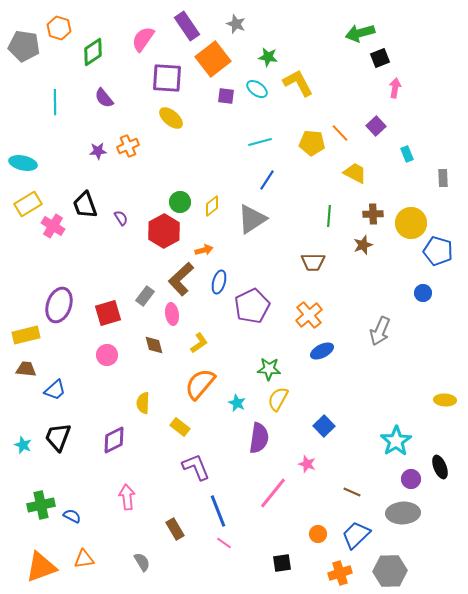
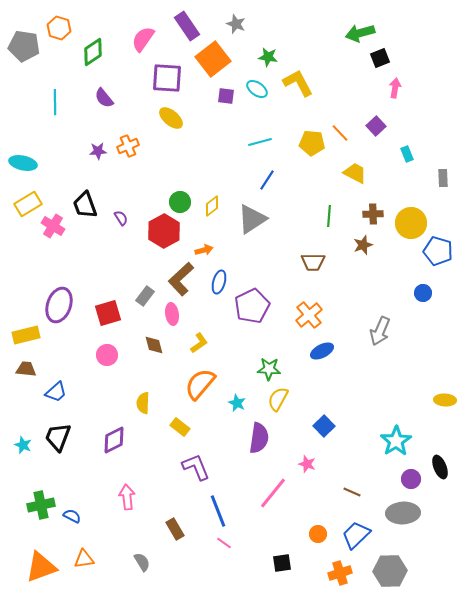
blue trapezoid at (55, 390): moved 1 px right, 2 px down
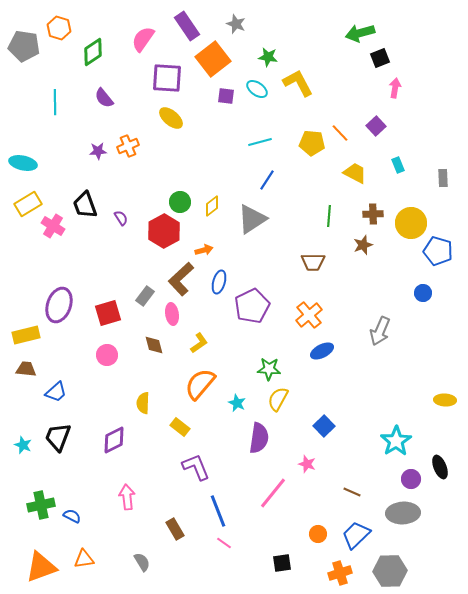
cyan rectangle at (407, 154): moved 9 px left, 11 px down
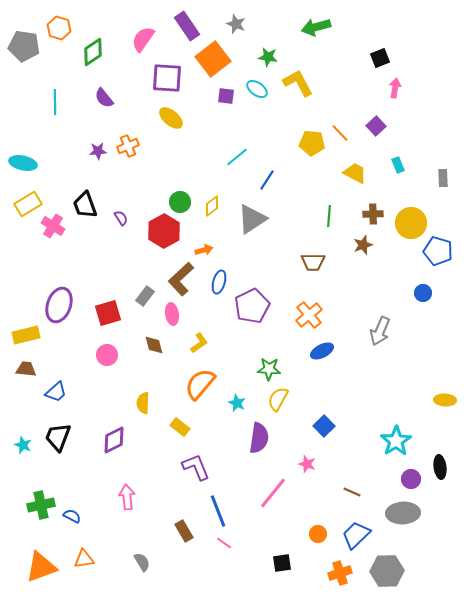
green arrow at (360, 33): moved 44 px left, 6 px up
cyan line at (260, 142): moved 23 px left, 15 px down; rotated 25 degrees counterclockwise
black ellipse at (440, 467): rotated 15 degrees clockwise
brown rectangle at (175, 529): moved 9 px right, 2 px down
gray hexagon at (390, 571): moved 3 px left
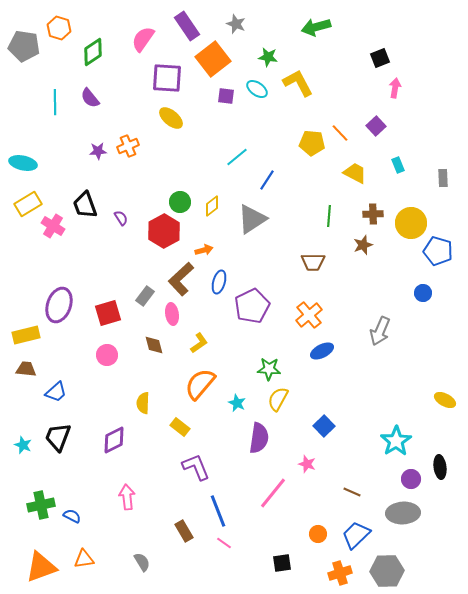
purple semicircle at (104, 98): moved 14 px left
yellow ellipse at (445, 400): rotated 25 degrees clockwise
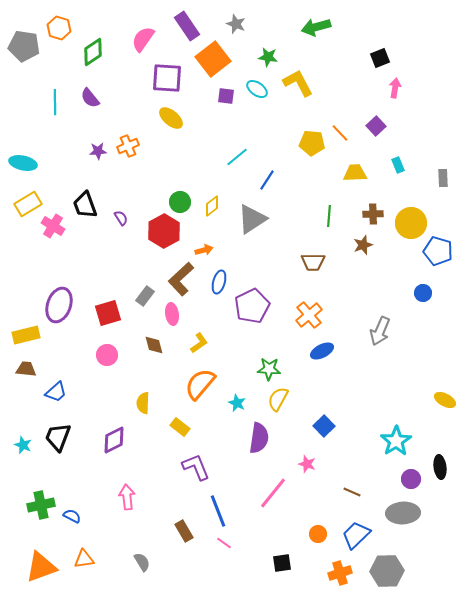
yellow trapezoid at (355, 173): rotated 30 degrees counterclockwise
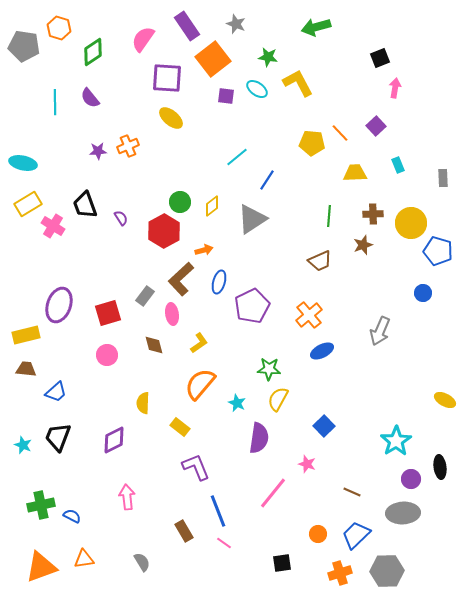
brown trapezoid at (313, 262): moved 7 px right, 1 px up; rotated 25 degrees counterclockwise
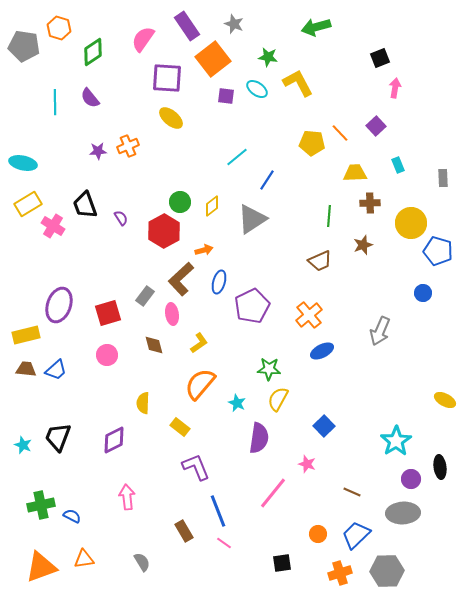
gray star at (236, 24): moved 2 px left
brown cross at (373, 214): moved 3 px left, 11 px up
blue trapezoid at (56, 392): moved 22 px up
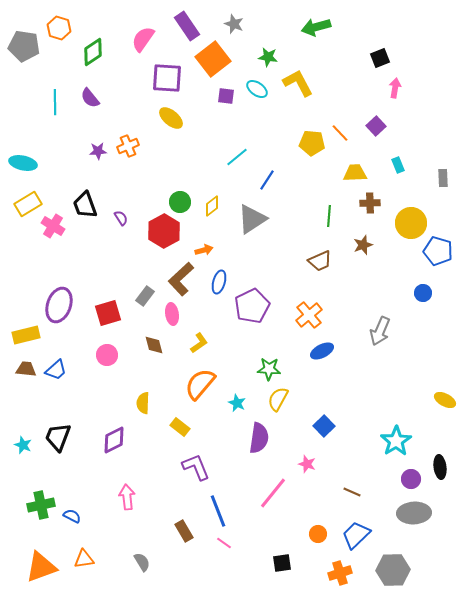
gray ellipse at (403, 513): moved 11 px right
gray hexagon at (387, 571): moved 6 px right, 1 px up
